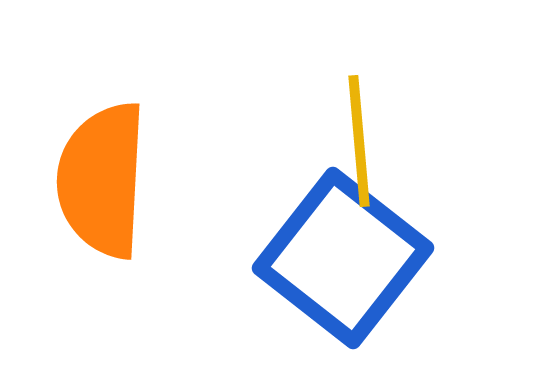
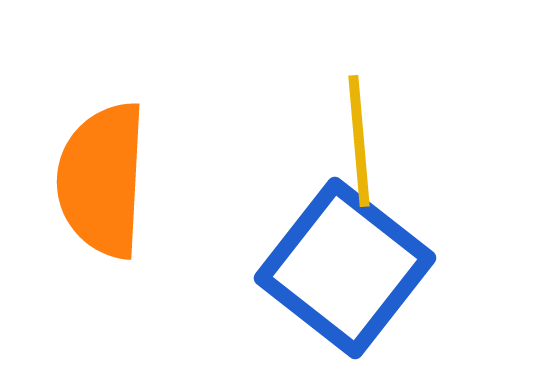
blue square: moved 2 px right, 10 px down
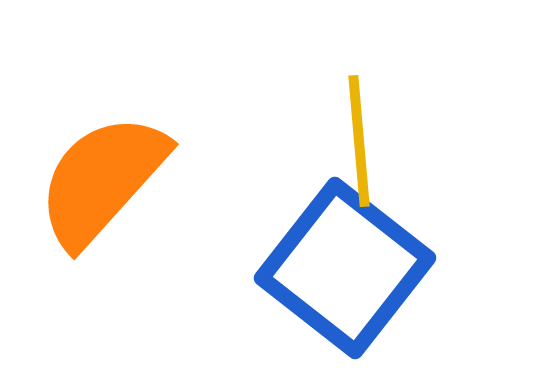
orange semicircle: rotated 39 degrees clockwise
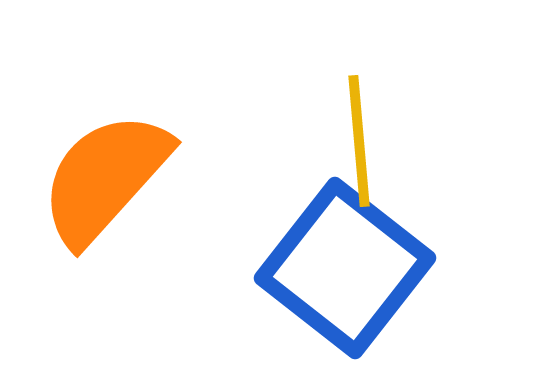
orange semicircle: moved 3 px right, 2 px up
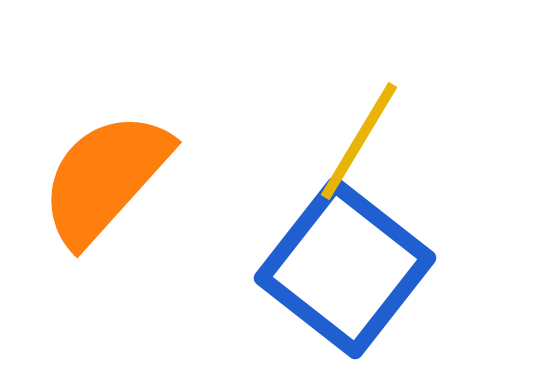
yellow line: rotated 36 degrees clockwise
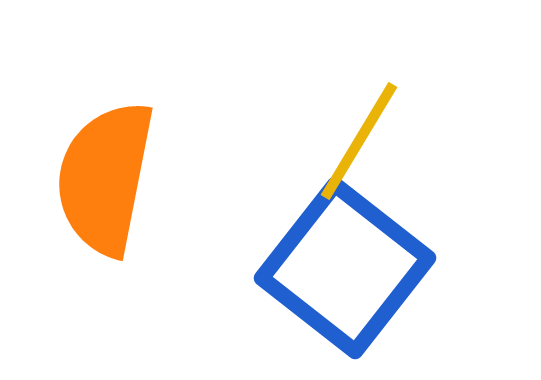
orange semicircle: rotated 31 degrees counterclockwise
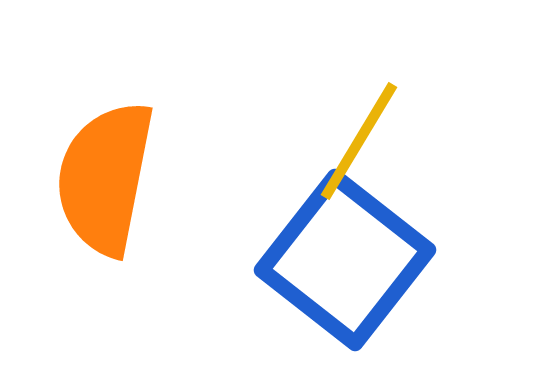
blue square: moved 8 px up
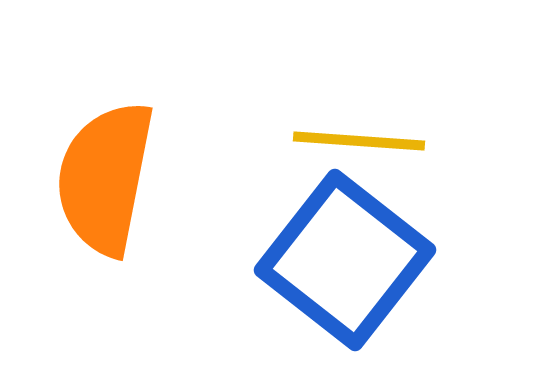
yellow line: rotated 63 degrees clockwise
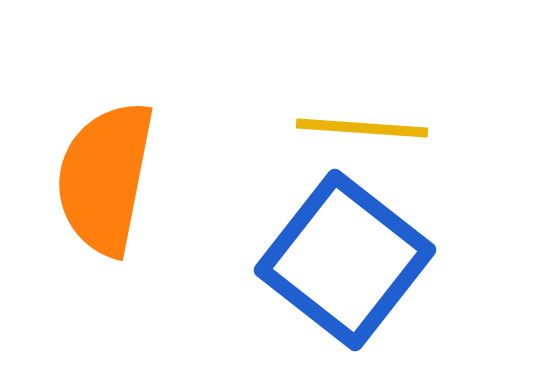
yellow line: moved 3 px right, 13 px up
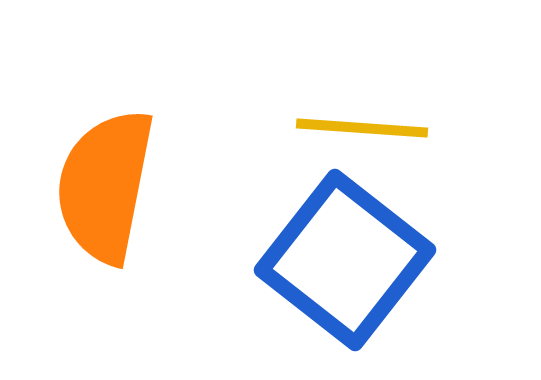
orange semicircle: moved 8 px down
